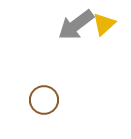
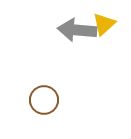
gray arrow: moved 1 px right, 5 px down; rotated 42 degrees clockwise
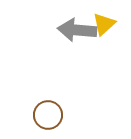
brown circle: moved 4 px right, 15 px down
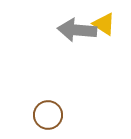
yellow triangle: rotated 45 degrees counterclockwise
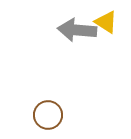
yellow triangle: moved 2 px right, 2 px up
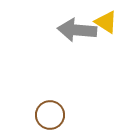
brown circle: moved 2 px right
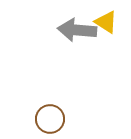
brown circle: moved 4 px down
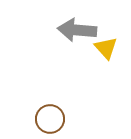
yellow triangle: moved 26 px down; rotated 15 degrees clockwise
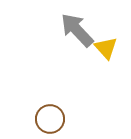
gray arrow: rotated 42 degrees clockwise
